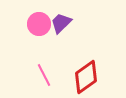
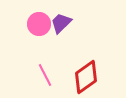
pink line: moved 1 px right
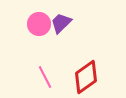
pink line: moved 2 px down
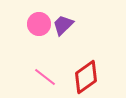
purple trapezoid: moved 2 px right, 2 px down
pink line: rotated 25 degrees counterclockwise
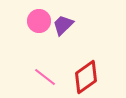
pink circle: moved 3 px up
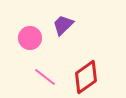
pink circle: moved 9 px left, 17 px down
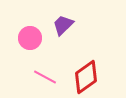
pink line: rotated 10 degrees counterclockwise
